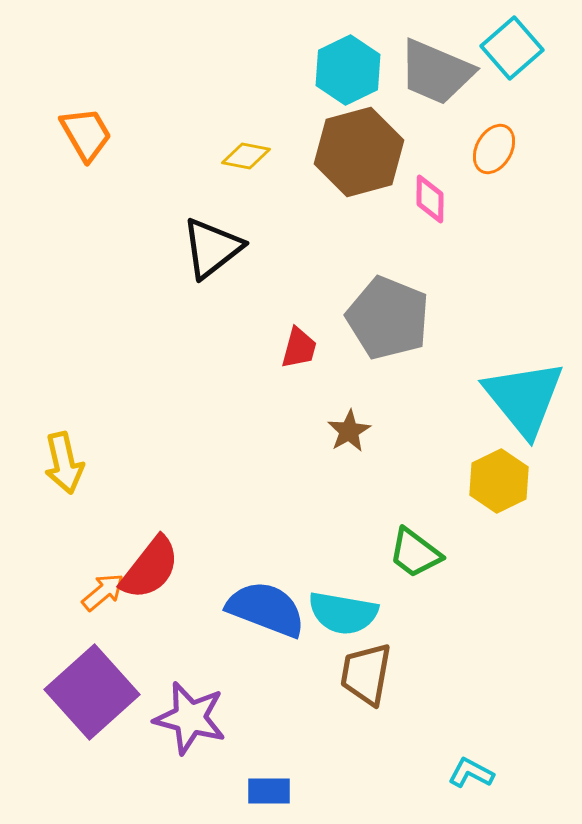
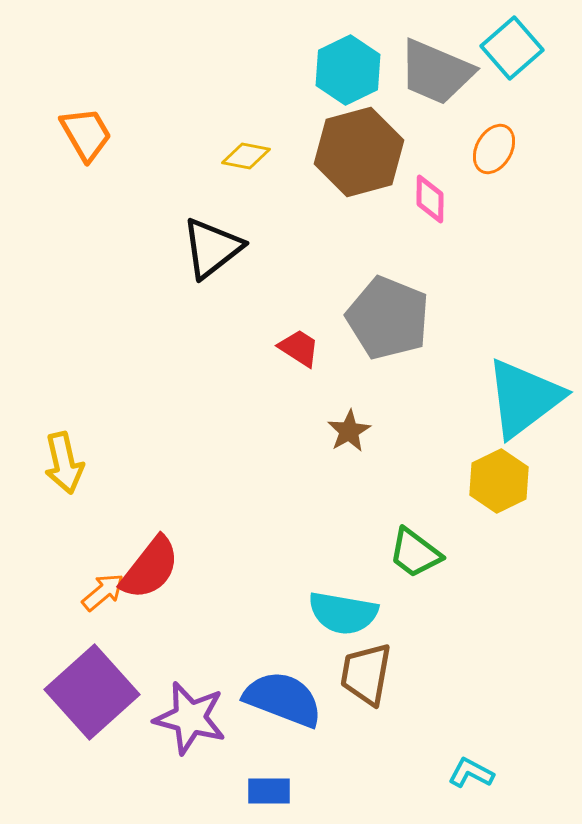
red trapezoid: rotated 72 degrees counterclockwise
cyan triangle: rotated 32 degrees clockwise
blue semicircle: moved 17 px right, 90 px down
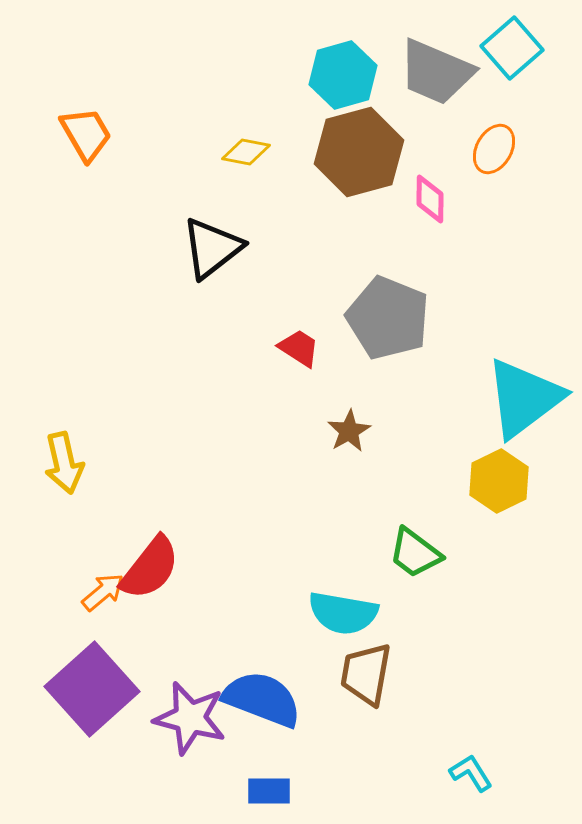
cyan hexagon: moved 5 px left, 5 px down; rotated 10 degrees clockwise
yellow diamond: moved 4 px up
purple square: moved 3 px up
blue semicircle: moved 21 px left
cyan L-shape: rotated 30 degrees clockwise
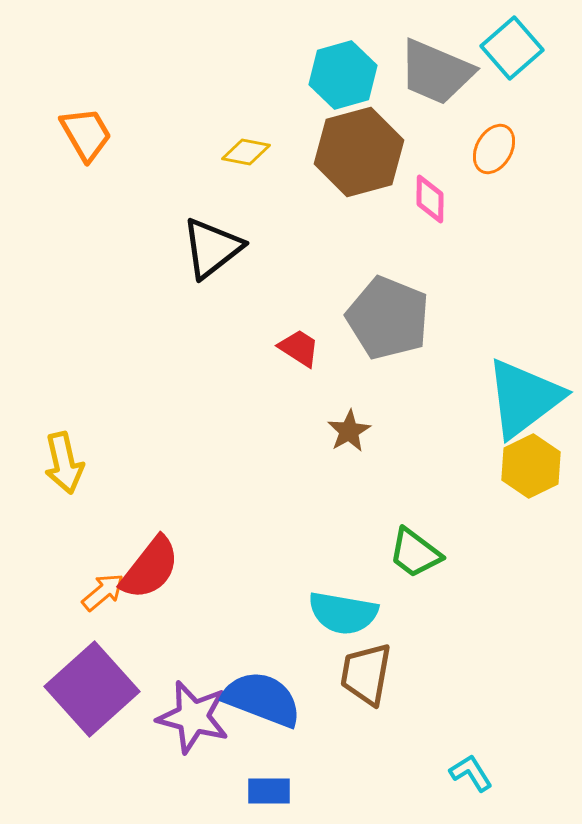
yellow hexagon: moved 32 px right, 15 px up
purple star: moved 3 px right, 1 px up
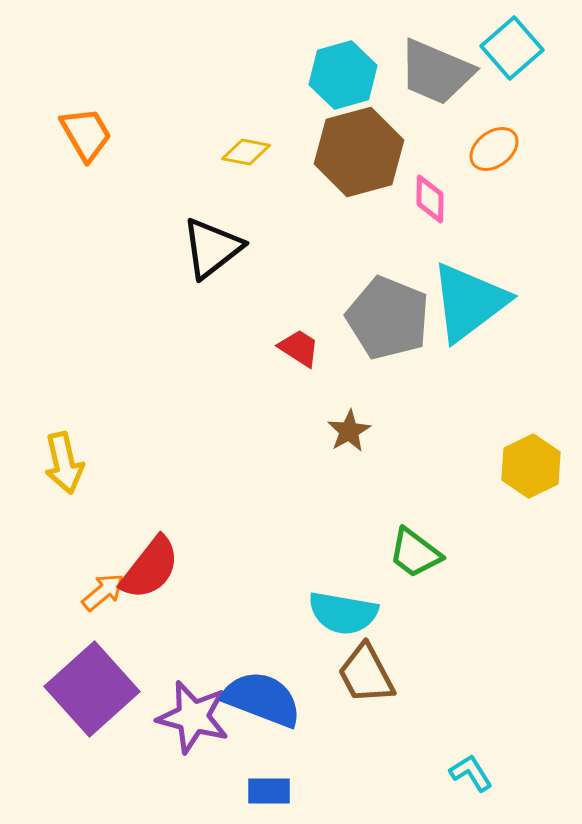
orange ellipse: rotated 24 degrees clockwise
cyan triangle: moved 55 px left, 96 px up
brown trapezoid: rotated 38 degrees counterclockwise
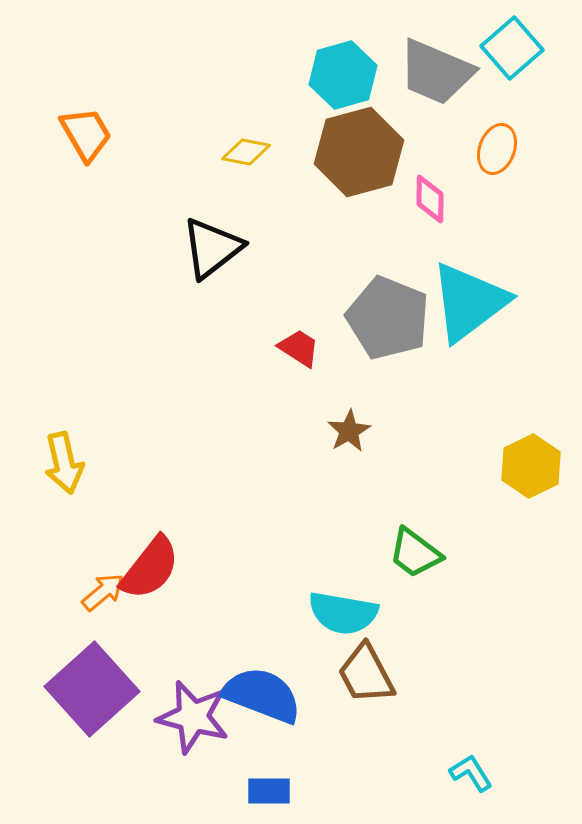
orange ellipse: moved 3 px right; rotated 33 degrees counterclockwise
blue semicircle: moved 4 px up
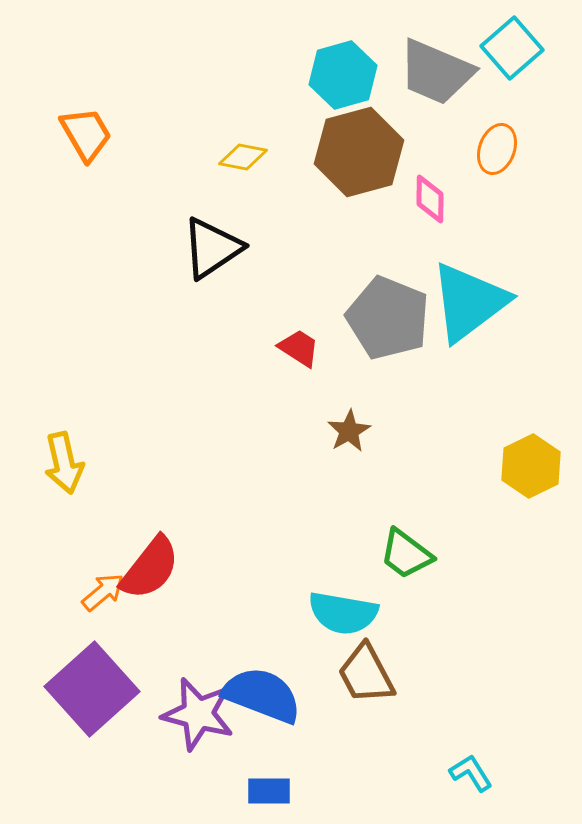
yellow diamond: moved 3 px left, 5 px down
black triangle: rotated 4 degrees clockwise
green trapezoid: moved 9 px left, 1 px down
purple star: moved 5 px right, 3 px up
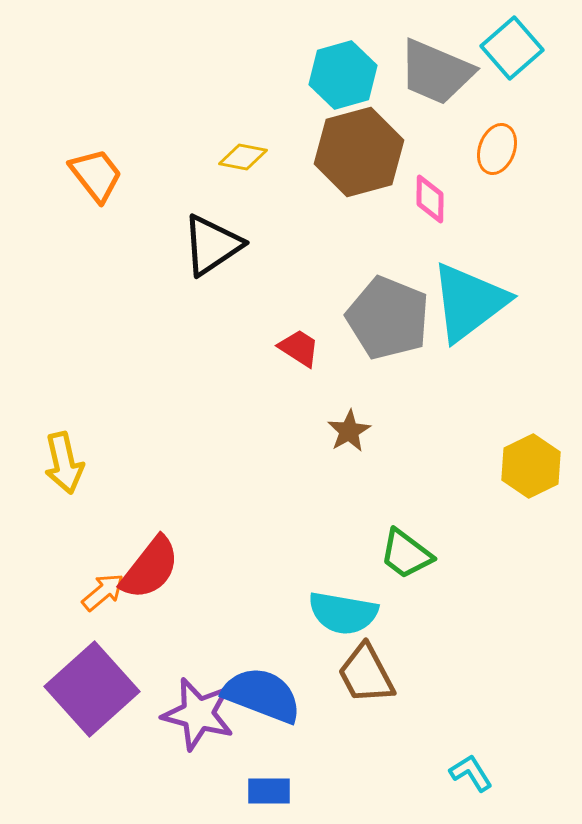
orange trapezoid: moved 10 px right, 41 px down; rotated 8 degrees counterclockwise
black triangle: moved 3 px up
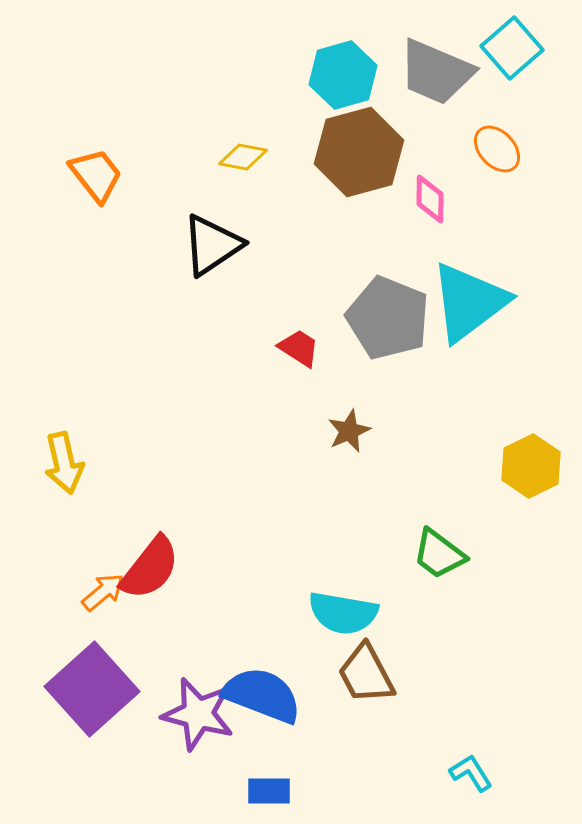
orange ellipse: rotated 63 degrees counterclockwise
brown star: rotated 6 degrees clockwise
green trapezoid: moved 33 px right
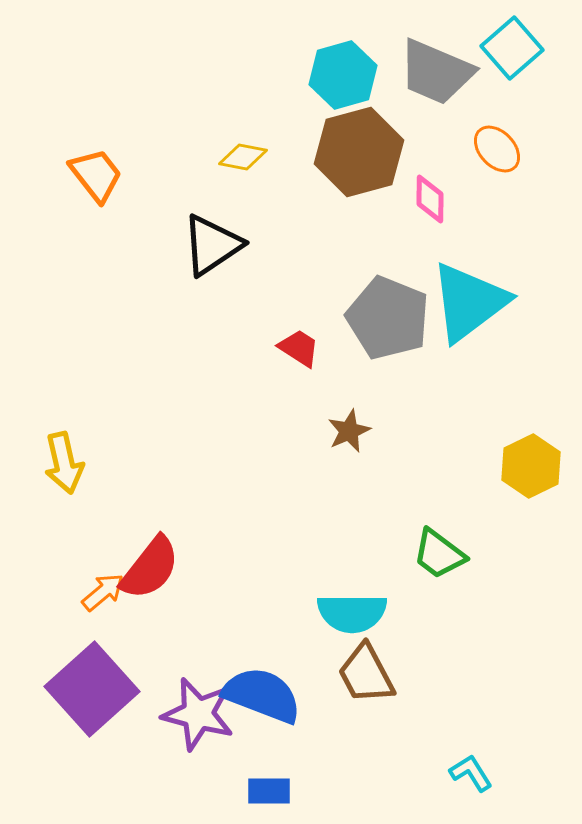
cyan semicircle: moved 9 px right; rotated 10 degrees counterclockwise
